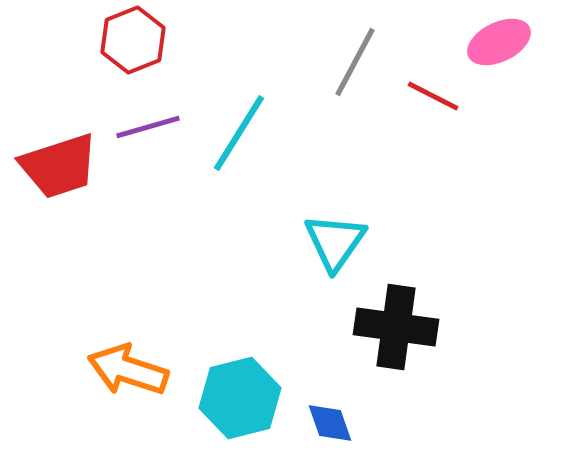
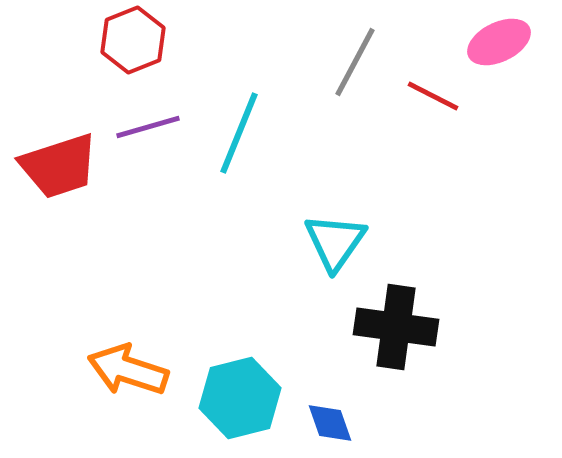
cyan line: rotated 10 degrees counterclockwise
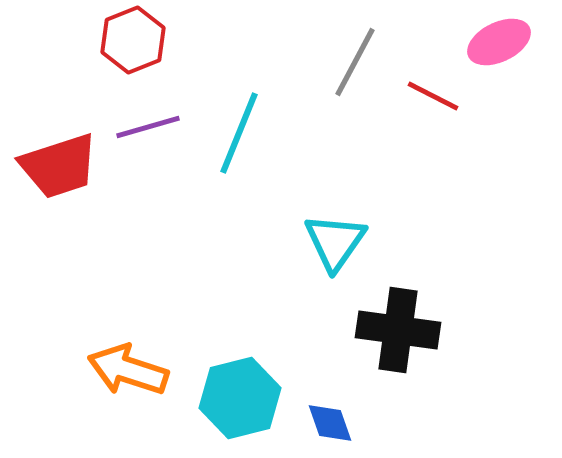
black cross: moved 2 px right, 3 px down
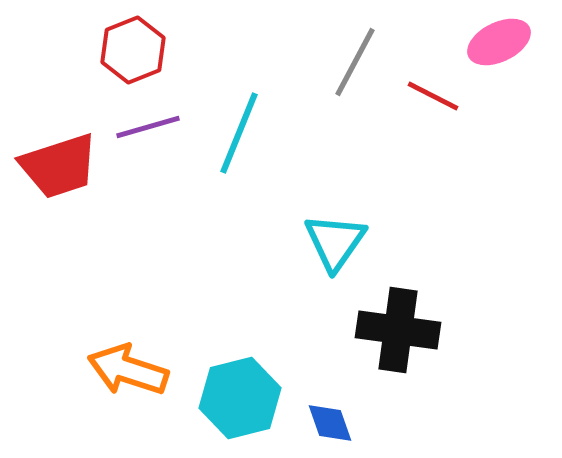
red hexagon: moved 10 px down
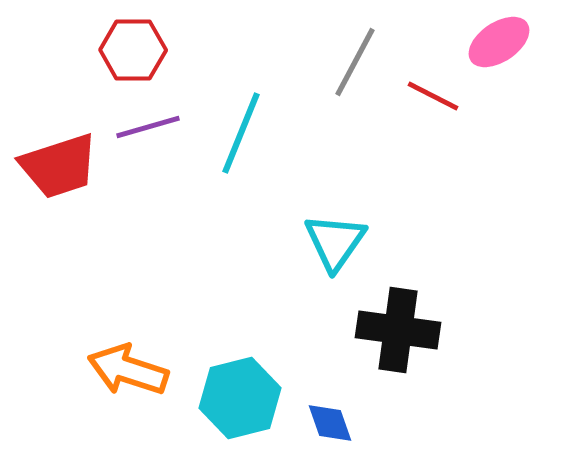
pink ellipse: rotated 8 degrees counterclockwise
red hexagon: rotated 22 degrees clockwise
cyan line: moved 2 px right
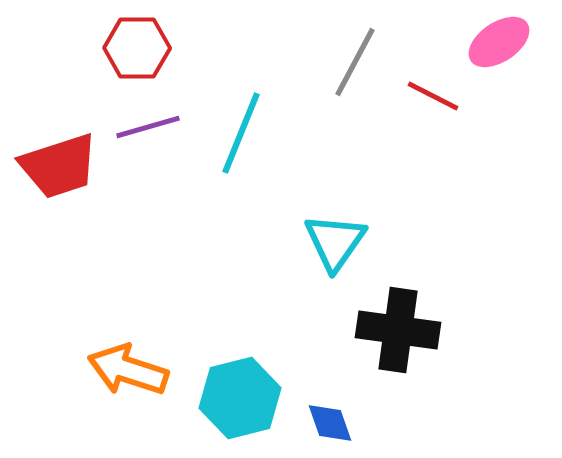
red hexagon: moved 4 px right, 2 px up
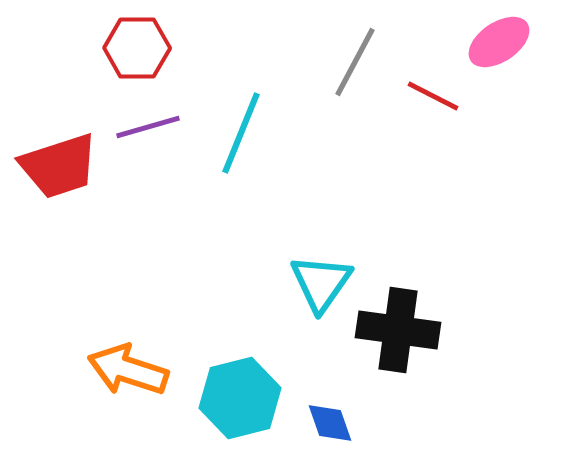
cyan triangle: moved 14 px left, 41 px down
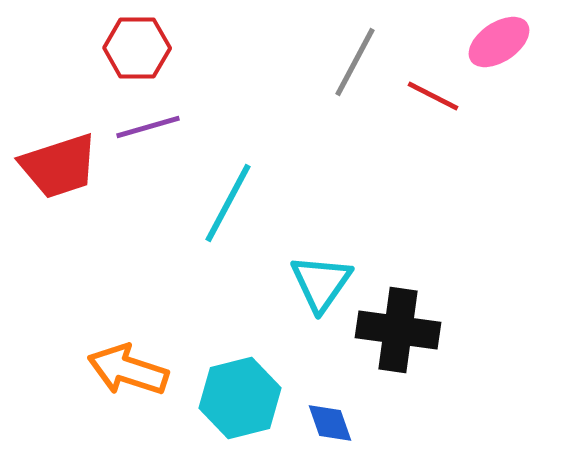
cyan line: moved 13 px left, 70 px down; rotated 6 degrees clockwise
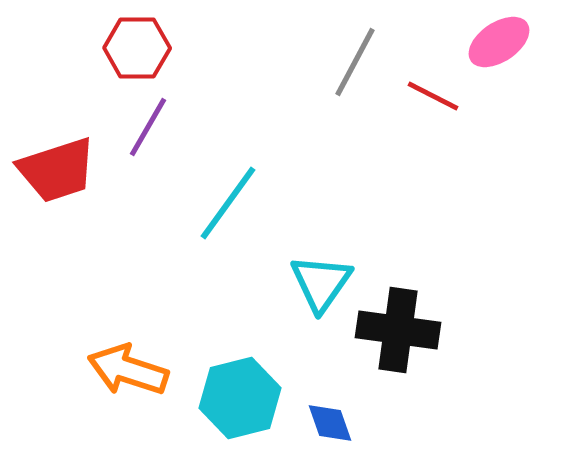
purple line: rotated 44 degrees counterclockwise
red trapezoid: moved 2 px left, 4 px down
cyan line: rotated 8 degrees clockwise
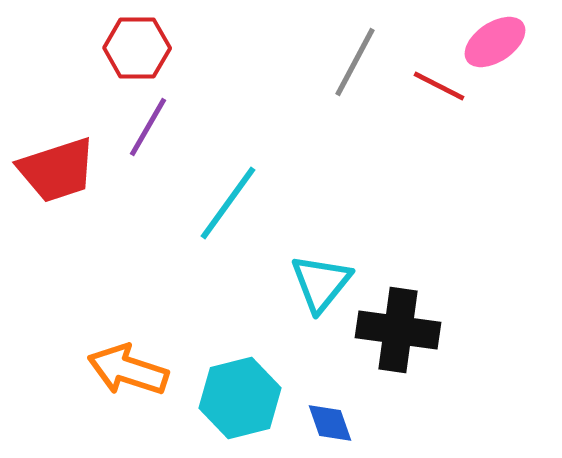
pink ellipse: moved 4 px left
red line: moved 6 px right, 10 px up
cyan triangle: rotated 4 degrees clockwise
